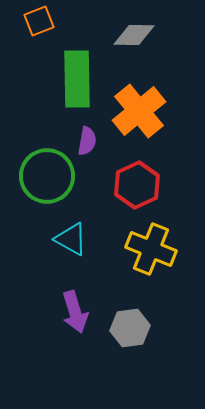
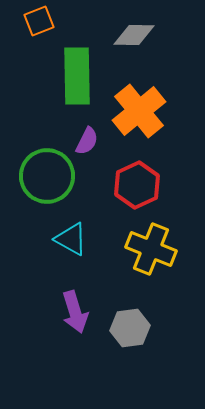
green rectangle: moved 3 px up
purple semicircle: rotated 16 degrees clockwise
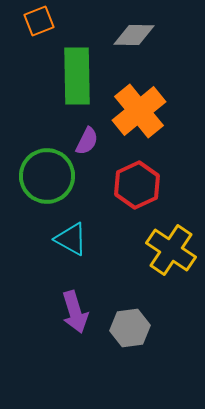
yellow cross: moved 20 px right, 1 px down; rotated 12 degrees clockwise
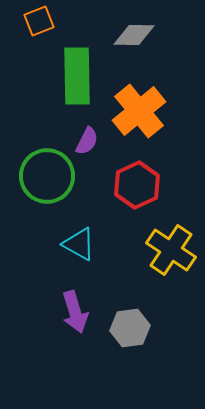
cyan triangle: moved 8 px right, 5 px down
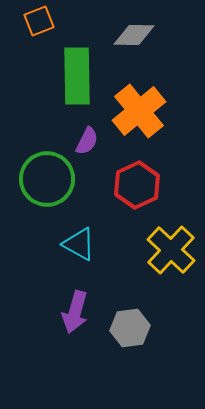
green circle: moved 3 px down
yellow cross: rotated 9 degrees clockwise
purple arrow: rotated 33 degrees clockwise
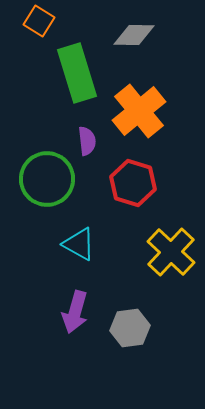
orange square: rotated 36 degrees counterclockwise
green rectangle: moved 3 px up; rotated 16 degrees counterclockwise
purple semicircle: rotated 32 degrees counterclockwise
red hexagon: moved 4 px left, 2 px up; rotated 18 degrees counterclockwise
yellow cross: moved 2 px down
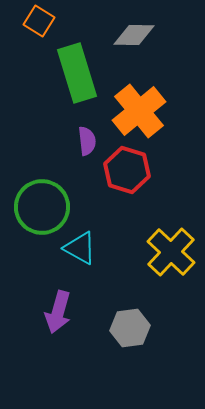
green circle: moved 5 px left, 28 px down
red hexagon: moved 6 px left, 13 px up
cyan triangle: moved 1 px right, 4 px down
purple arrow: moved 17 px left
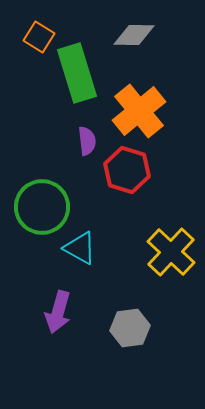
orange square: moved 16 px down
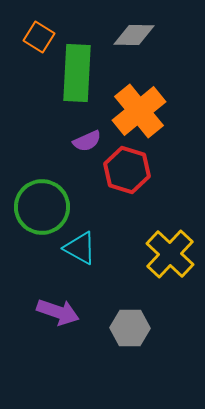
green rectangle: rotated 20 degrees clockwise
purple semicircle: rotated 72 degrees clockwise
yellow cross: moved 1 px left, 2 px down
purple arrow: rotated 87 degrees counterclockwise
gray hexagon: rotated 9 degrees clockwise
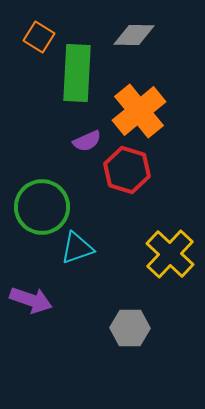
cyan triangle: moved 3 px left; rotated 48 degrees counterclockwise
purple arrow: moved 27 px left, 12 px up
